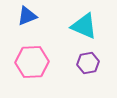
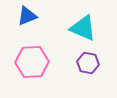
cyan triangle: moved 1 px left, 2 px down
purple hexagon: rotated 20 degrees clockwise
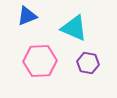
cyan triangle: moved 9 px left
pink hexagon: moved 8 px right, 1 px up
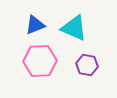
blue triangle: moved 8 px right, 9 px down
purple hexagon: moved 1 px left, 2 px down
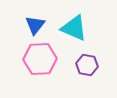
blue triangle: rotated 30 degrees counterclockwise
pink hexagon: moved 2 px up
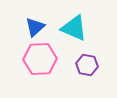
blue triangle: moved 2 px down; rotated 10 degrees clockwise
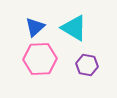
cyan triangle: rotated 8 degrees clockwise
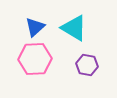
pink hexagon: moved 5 px left
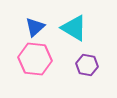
pink hexagon: rotated 8 degrees clockwise
